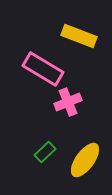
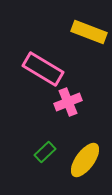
yellow rectangle: moved 10 px right, 4 px up
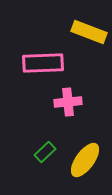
pink rectangle: moved 6 px up; rotated 33 degrees counterclockwise
pink cross: rotated 16 degrees clockwise
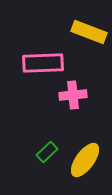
pink cross: moved 5 px right, 7 px up
green rectangle: moved 2 px right
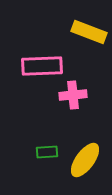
pink rectangle: moved 1 px left, 3 px down
green rectangle: rotated 40 degrees clockwise
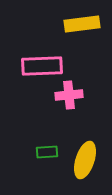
yellow rectangle: moved 7 px left, 8 px up; rotated 28 degrees counterclockwise
pink cross: moved 4 px left
yellow ellipse: rotated 18 degrees counterclockwise
